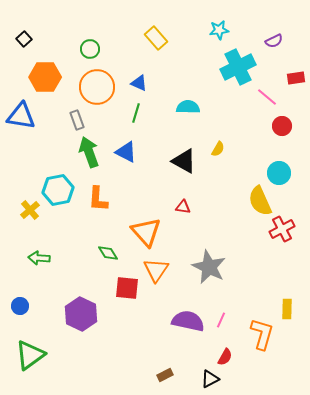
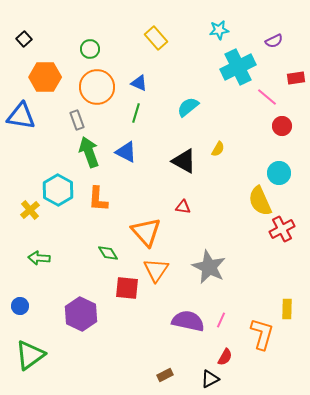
cyan semicircle at (188, 107): rotated 40 degrees counterclockwise
cyan hexagon at (58, 190): rotated 20 degrees counterclockwise
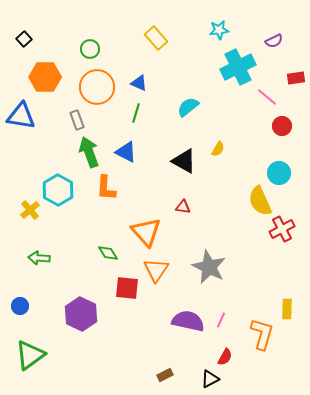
orange L-shape at (98, 199): moved 8 px right, 11 px up
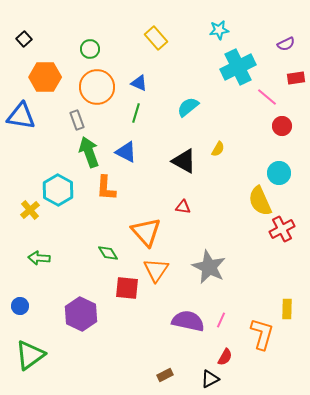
purple semicircle at (274, 41): moved 12 px right, 3 px down
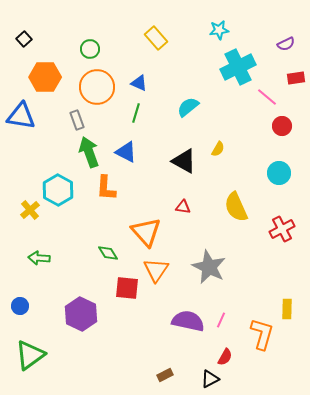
yellow semicircle at (260, 201): moved 24 px left, 6 px down
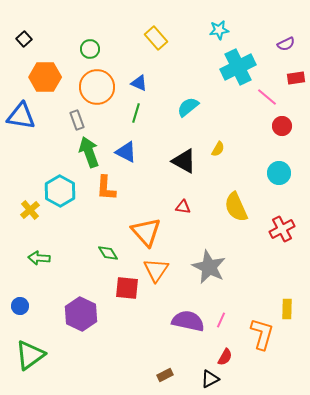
cyan hexagon at (58, 190): moved 2 px right, 1 px down
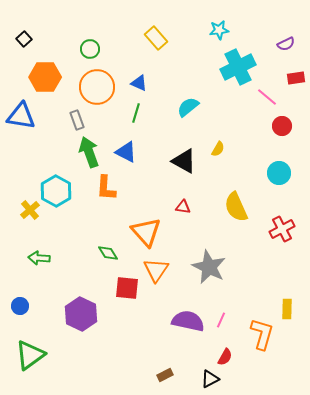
cyan hexagon at (60, 191): moved 4 px left
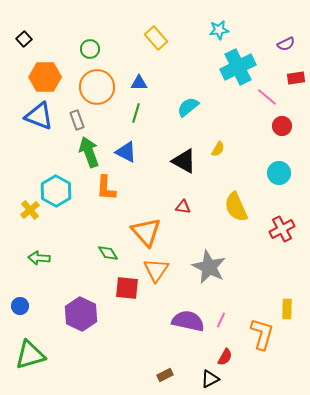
blue triangle at (139, 83): rotated 24 degrees counterclockwise
blue triangle at (21, 116): moved 18 px right; rotated 12 degrees clockwise
green triangle at (30, 355): rotated 20 degrees clockwise
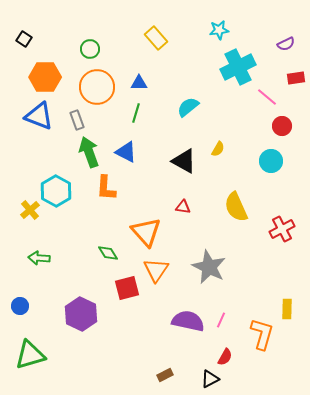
black square at (24, 39): rotated 14 degrees counterclockwise
cyan circle at (279, 173): moved 8 px left, 12 px up
red square at (127, 288): rotated 20 degrees counterclockwise
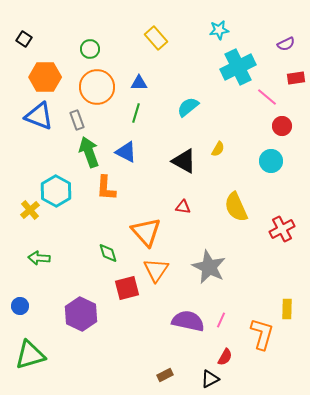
green diamond at (108, 253): rotated 15 degrees clockwise
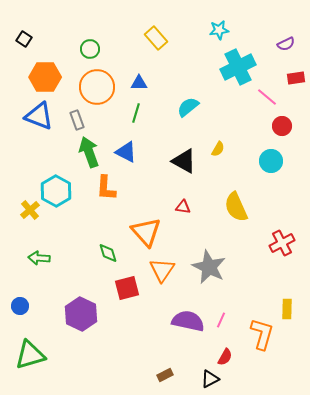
red cross at (282, 229): moved 14 px down
orange triangle at (156, 270): moved 6 px right
